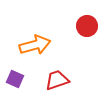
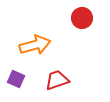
red circle: moved 5 px left, 8 px up
purple square: moved 1 px right
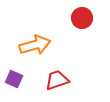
purple square: moved 2 px left
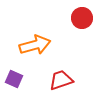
red trapezoid: moved 4 px right
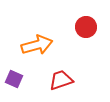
red circle: moved 4 px right, 9 px down
orange arrow: moved 2 px right
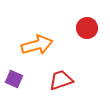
red circle: moved 1 px right, 1 px down
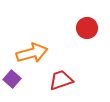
orange arrow: moved 5 px left, 8 px down
purple square: moved 2 px left; rotated 18 degrees clockwise
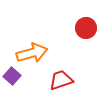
red circle: moved 1 px left
purple square: moved 3 px up
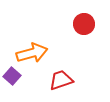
red circle: moved 2 px left, 4 px up
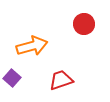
orange arrow: moved 7 px up
purple square: moved 2 px down
